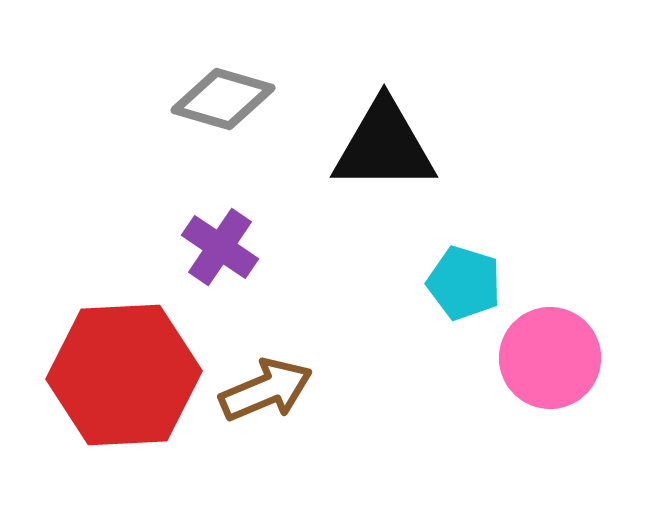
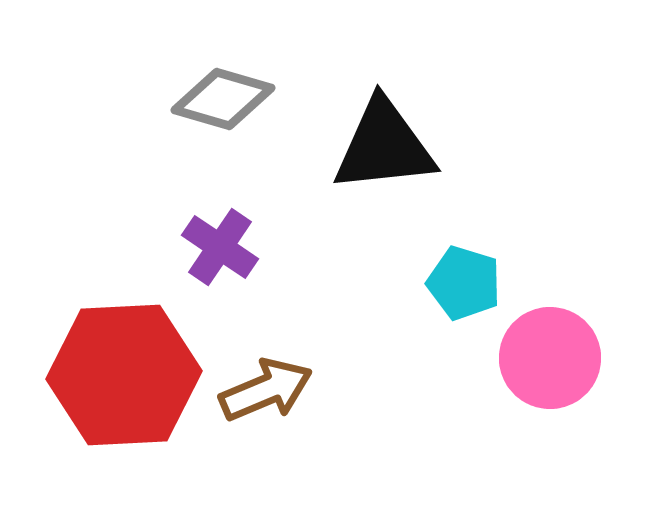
black triangle: rotated 6 degrees counterclockwise
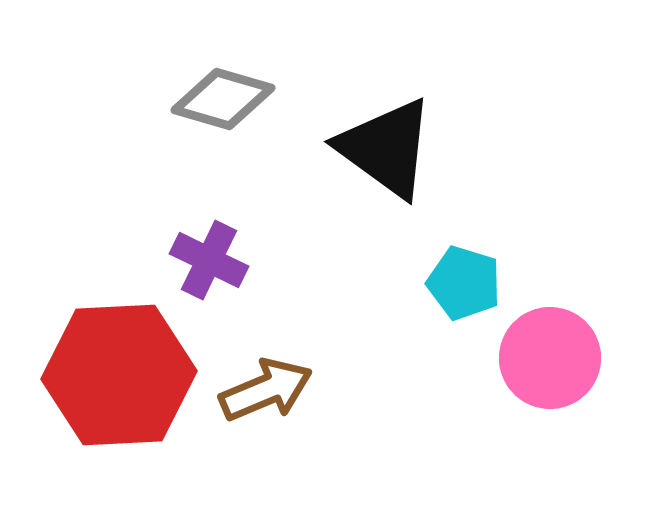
black triangle: moved 2 px right, 2 px down; rotated 42 degrees clockwise
purple cross: moved 11 px left, 13 px down; rotated 8 degrees counterclockwise
red hexagon: moved 5 px left
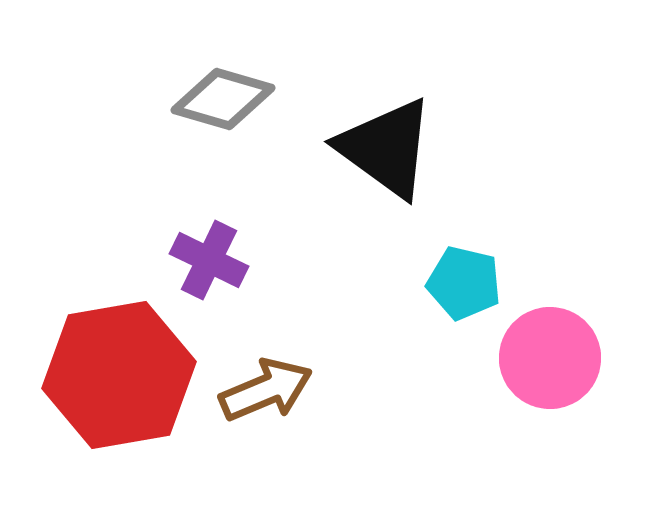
cyan pentagon: rotated 4 degrees counterclockwise
red hexagon: rotated 7 degrees counterclockwise
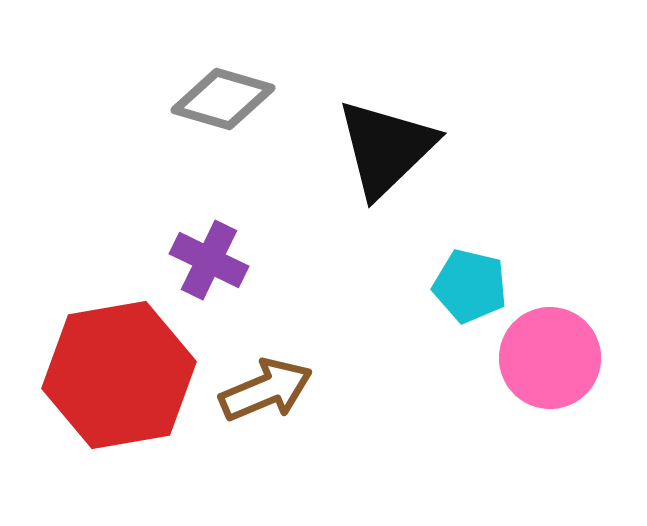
black triangle: rotated 40 degrees clockwise
cyan pentagon: moved 6 px right, 3 px down
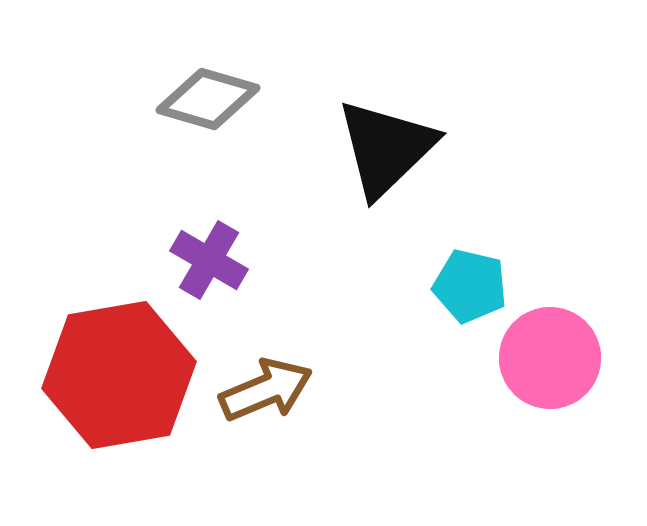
gray diamond: moved 15 px left
purple cross: rotated 4 degrees clockwise
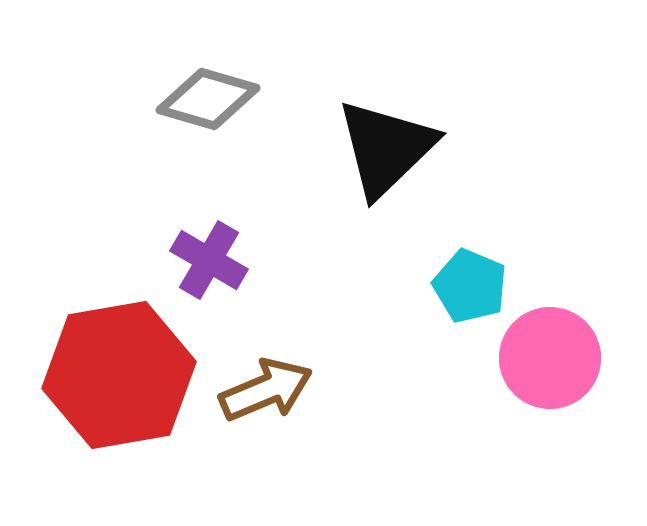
cyan pentagon: rotated 10 degrees clockwise
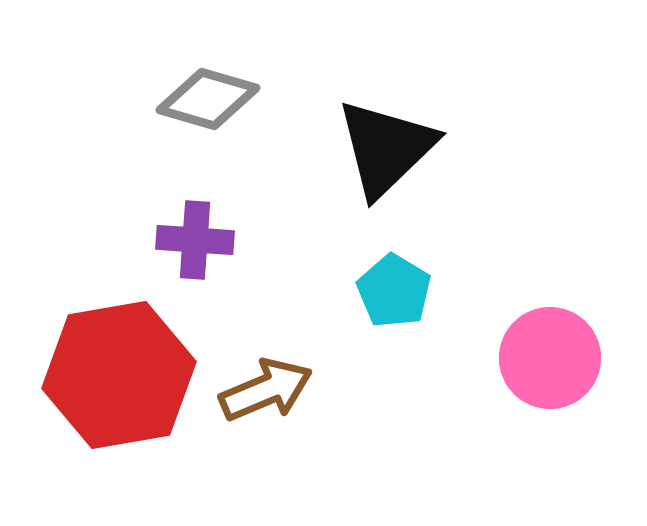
purple cross: moved 14 px left, 20 px up; rotated 26 degrees counterclockwise
cyan pentagon: moved 76 px left, 5 px down; rotated 8 degrees clockwise
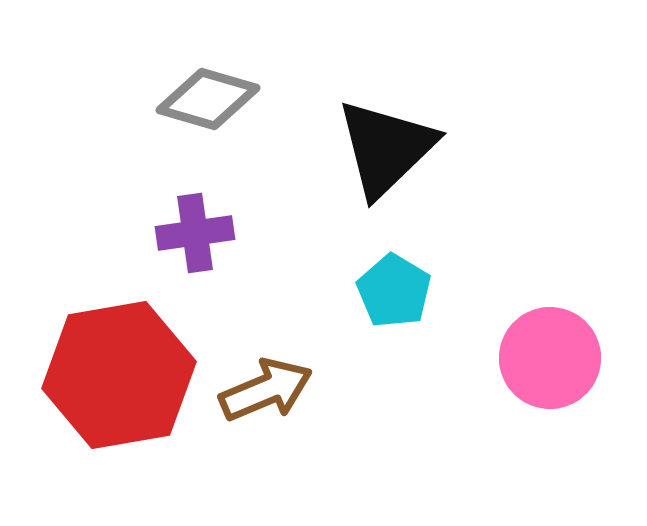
purple cross: moved 7 px up; rotated 12 degrees counterclockwise
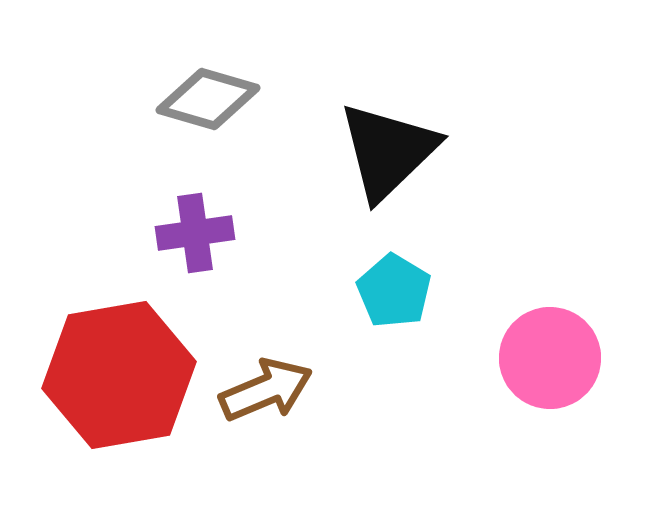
black triangle: moved 2 px right, 3 px down
